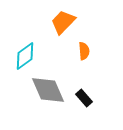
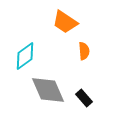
orange trapezoid: moved 2 px right; rotated 100 degrees counterclockwise
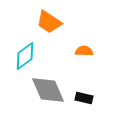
orange trapezoid: moved 16 px left
orange semicircle: rotated 84 degrees counterclockwise
black rectangle: rotated 36 degrees counterclockwise
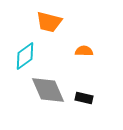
orange trapezoid: rotated 20 degrees counterclockwise
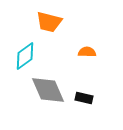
orange semicircle: moved 3 px right, 1 px down
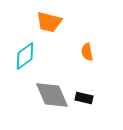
orange semicircle: rotated 102 degrees counterclockwise
gray diamond: moved 4 px right, 5 px down
